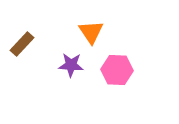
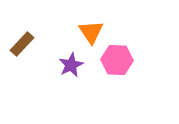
purple star: rotated 30 degrees counterclockwise
pink hexagon: moved 10 px up
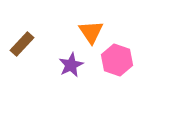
pink hexagon: rotated 16 degrees clockwise
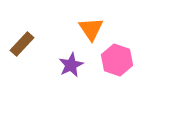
orange triangle: moved 3 px up
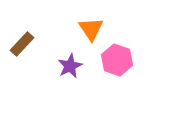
purple star: moved 1 px left, 1 px down
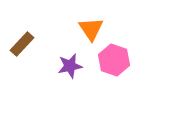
pink hexagon: moved 3 px left
purple star: rotated 15 degrees clockwise
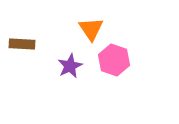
brown rectangle: rotated 50 degrees clockwise
purple star: rotated 15 degrees counterclockwise
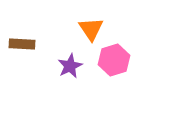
pink hexagon: rotated 24 degrees clockwise
